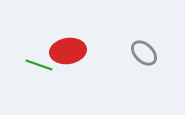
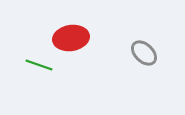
red ellipse: moved 3 px right, 13 px up
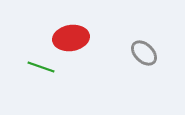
green line: moved 2 px right, 2 px down
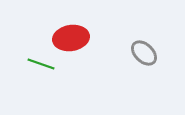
green line: moved 3 px up
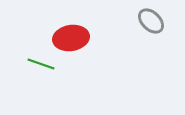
gray ellipse: moved 7 px right, 32 px up
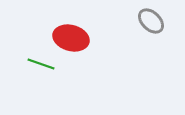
red ellipse: rotated 24 degrees clockwise
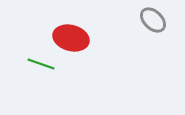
gray ellipse: moved 2 px right, 1 px up
